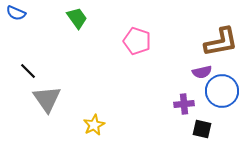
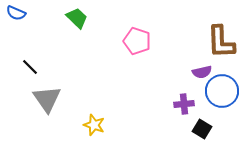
green trapezoid: rotated 10 degrees counterclockwise
brown L-shape: rotated 99 degrees clockwise
black line: moved 2 px right, 4 px up
yellow star: rotated 25 degrees counterclockwise
black square: rotated 18 degrees clockwise
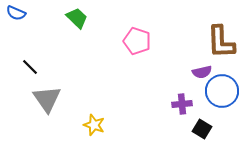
purple cross: moved 2 px left
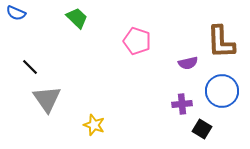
purple semicircle: moved 14 px left, 9 px up
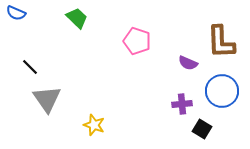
purple semicircle: rotated 36 degrees clockwise
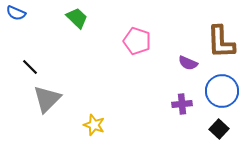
gray triangle: rotated 20 degrees clockwise
black square: moved 17 px right; rotated 12 degrees clockwise
